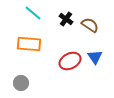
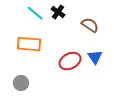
cyan line: moved 2 px right
black cross: moved 8 px left, 7 px up
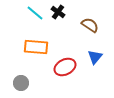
orange rectangle: moved 7 px right, 3 px down
blue triangle: rotated 14 degrees clockwise
red ellipse: moved 5 px left, 6 px down
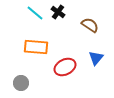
blue triangle: moved 1 px right, 1 px down
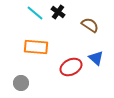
blue triangle: rotated 28 degrees counterclockwise
red ellipse: moved 6 px right
